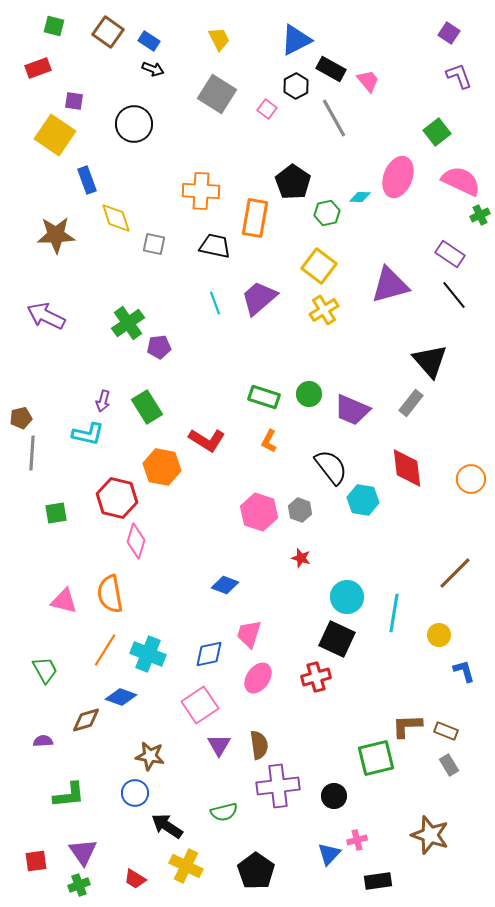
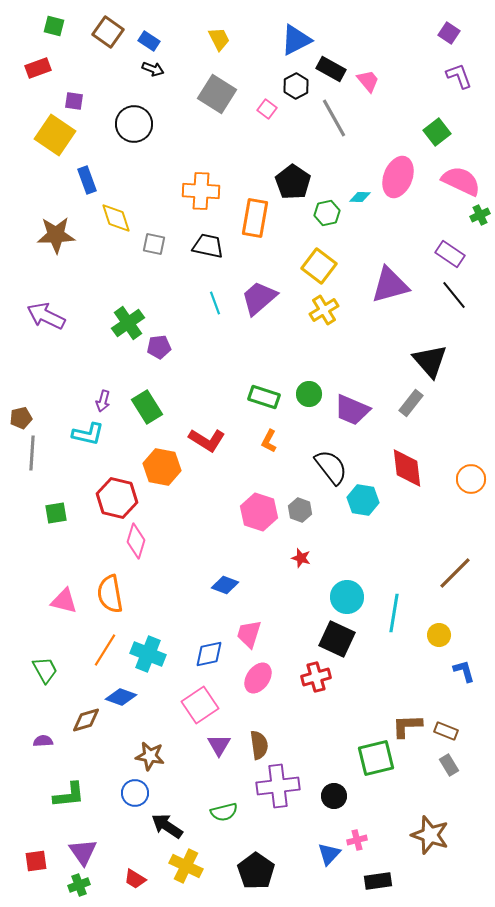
black trapezoid at (215, 246): moved 7 px left
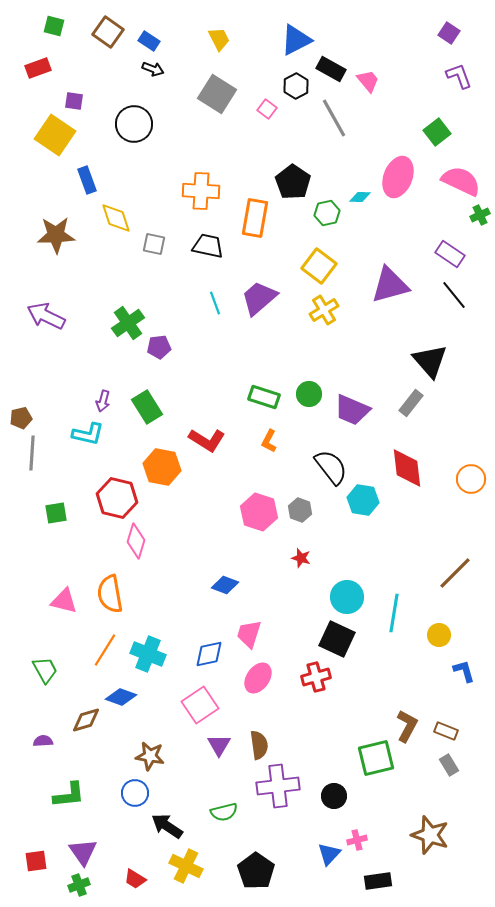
brown L-shape at (407, 726): rotated 120 degrees clockwise
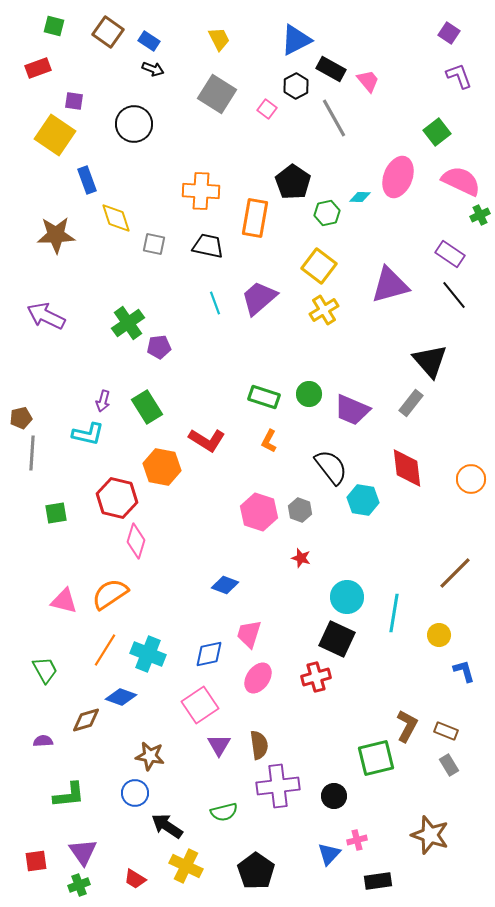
orange semicircle at (110, 594): rotated 66 degrees clockwise
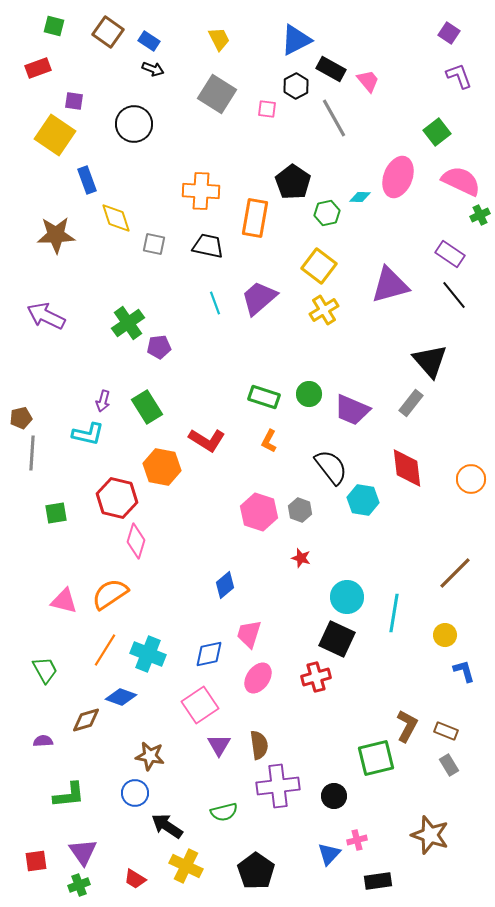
pink square at (267, 109): rotated 30 degrees counterclockwise
blue diamond at (225, 585): rotated 60 degrees counterclockwise
yellow circle at (439, 635): moved 6 px right
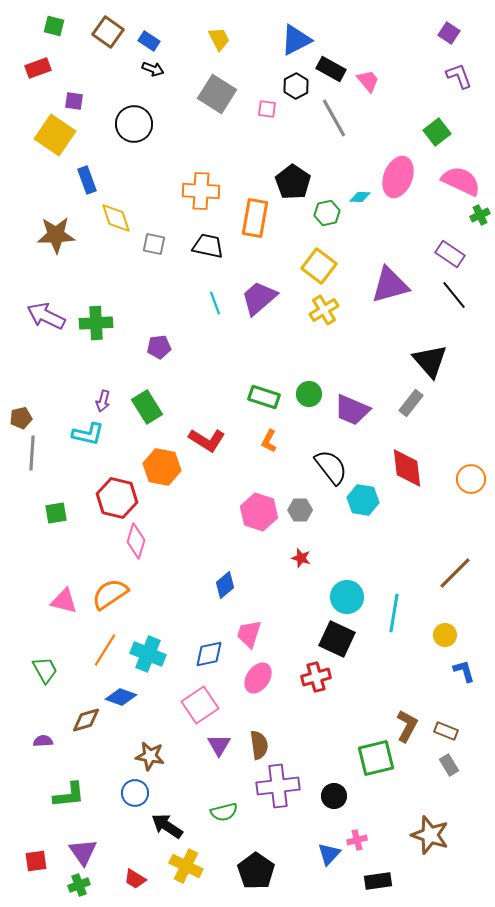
green cross at (128, 323): moved 32 px left; rotated 32 degrees clockwise
gray hexagon at (300, 510): rotated 20 degrees counterclockwise
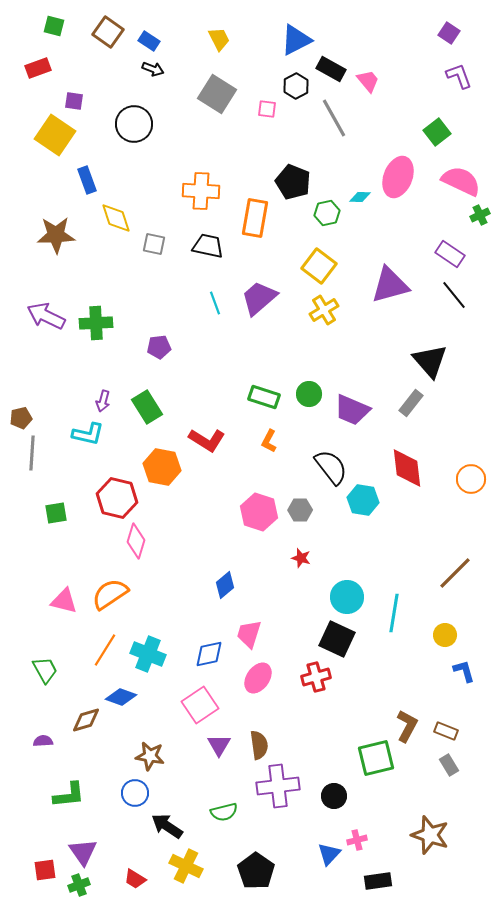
black pentagon at (293, 182): rotated 12 degrees counterclockwise
red square at (36, 861): moved 9 px right, 9 px down
